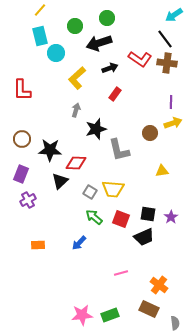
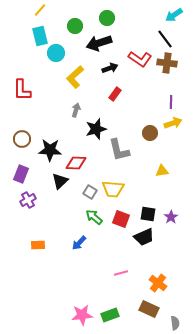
yellow L-shape at (77, 78): moved 2 px left, 1 px up
orange cross at (159, 285): moved 1 px left, 2 px up
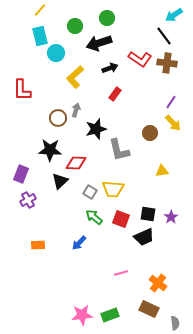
black line at (165, 39): moved 1 px left, 3 px up
purple line at (171, 102): rotated 32 degrees clockwise
yellow arrow at (173, 123): rotated 66 degrees clockwise
brown circle at (22, 139): moved 36 px right, 21 px up
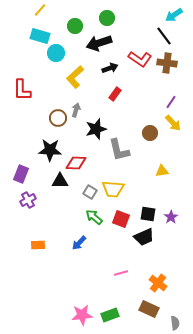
cyan rectangle at (40, 36): rotated 60 degrees counterclockwise
black triangle at (60, 181): rotated 42 degrees clockwise
